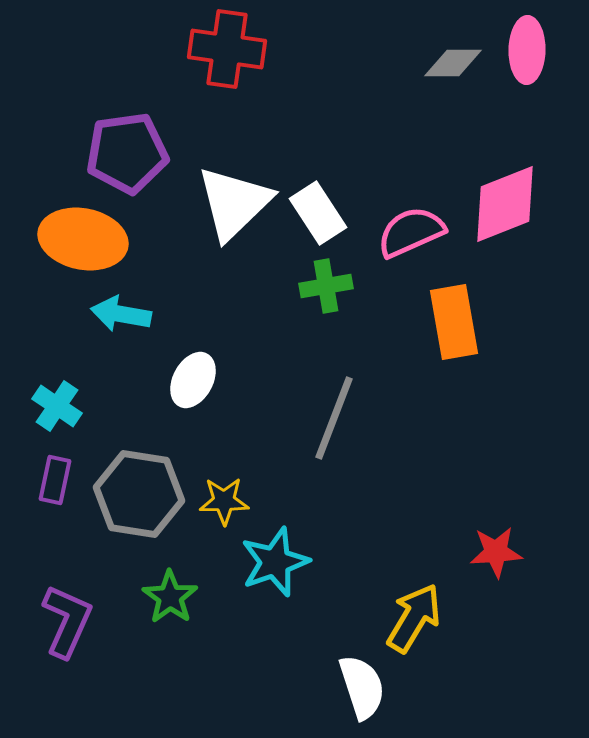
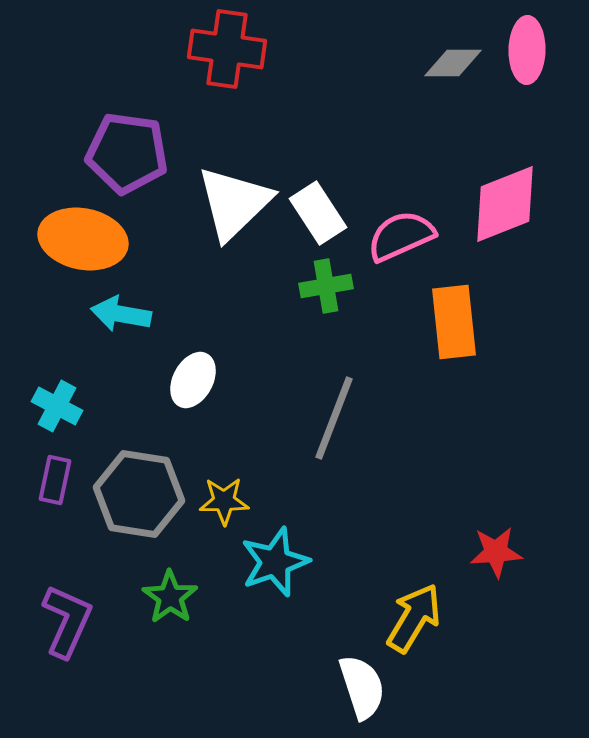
purple pentagon: rotated 16 degrees clockwise
pink semicircle: moved 10 px left, 4 px down
orange rectangle: rotated 4 degrees clockwise
cyan cross: rotated 6 degrees counterclockwise
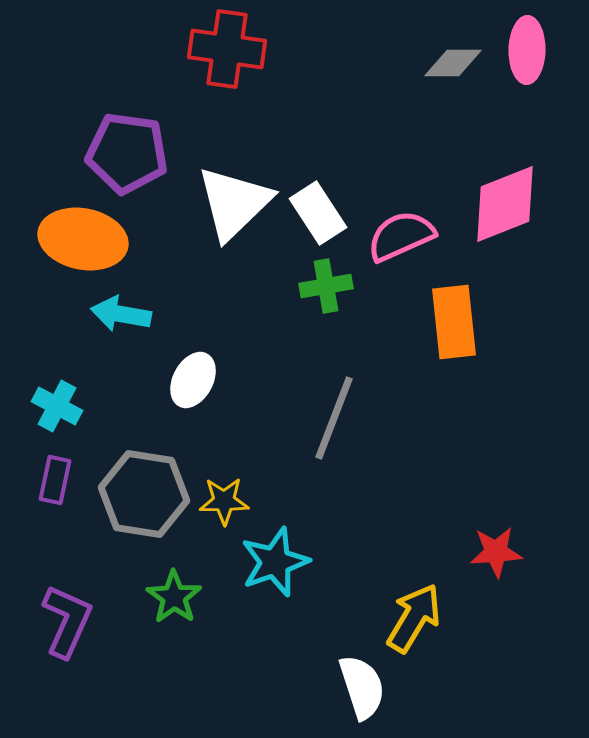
gray hexagon: moved 5 px right
green star: moved 4 px right
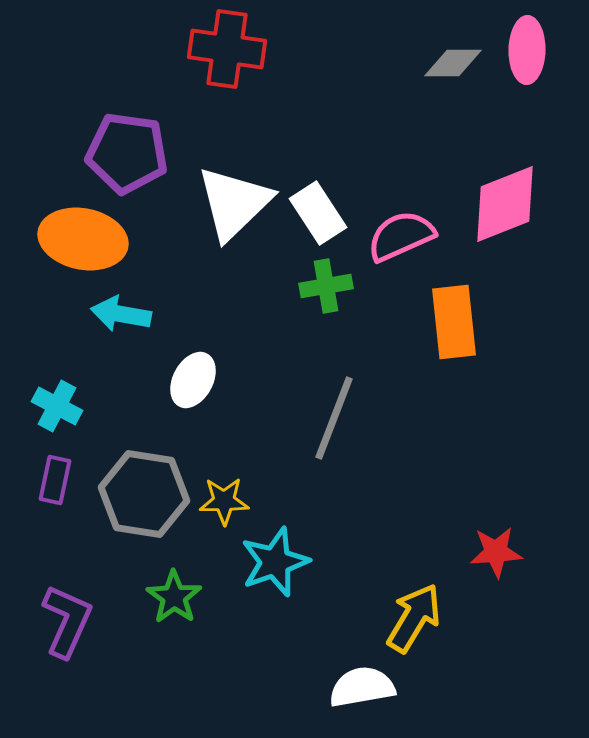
white semicircle: rotated 82 degrees counterclockwise
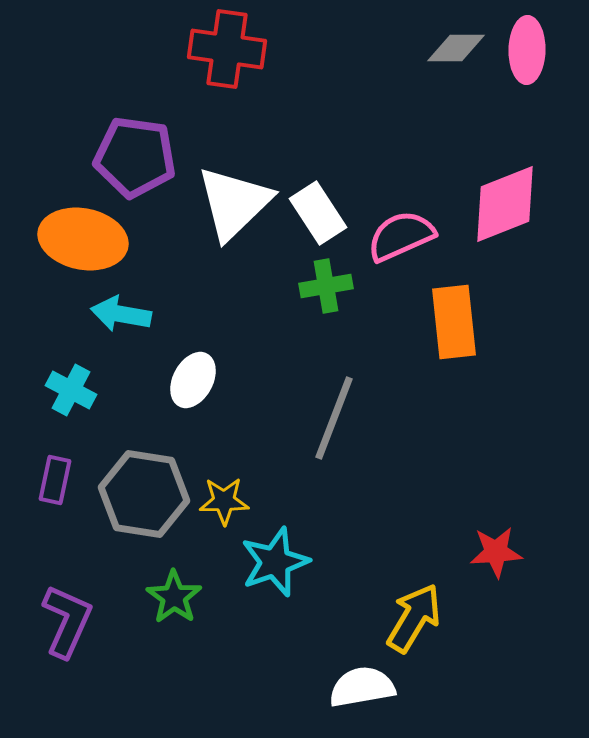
gray diamond: moved 3 px right, 15 px up
purple pentagon: moved 8 px right, 4 px down
cyan cross: moved 14 px right, 16 px up
